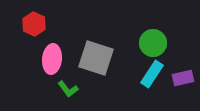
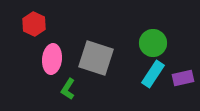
cyan rectangle: moved 1 px right
green L-shape: rotated 70 degrees clockwise
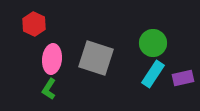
green L-shape: moved 19 px left
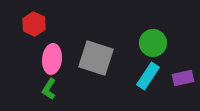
cyan rectangle: moved 5 px left, 2 px down
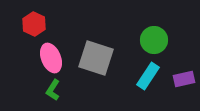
green circle: moved 1 px right, 3 px up
pink ellipse: moved 1 px left, 1 px up; rotated 28 degrees counterclockwise
purple rectangle: moved 1 px right, 1 px down
green L-shape: moved 4 px right, 1 px down
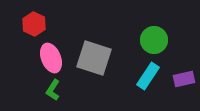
gray square: moved 2 px left
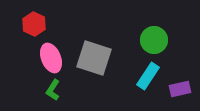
purple rectangle: moved 4 px left, 10 px down
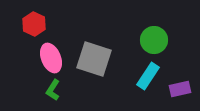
gray square: moved 1 px down
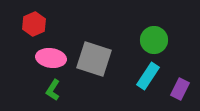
red hexagon: rotated 10 degrees clockwise
pink ellipse: rotated 60 degrees counterclockwise
purple rectangle: rotated 50 degrees counterclockwise
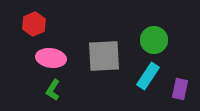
gray square: moved 10 px right, 3 px up; rotated 21 degrees counterclockwise
purple rectangle: rotated 15 degrees counterclockwise
